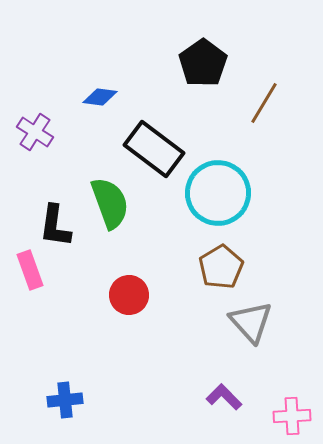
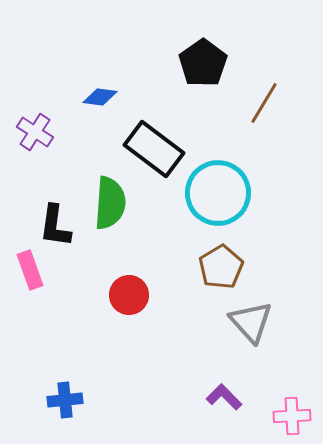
green semicircle: rotated 24 degrees clockwise
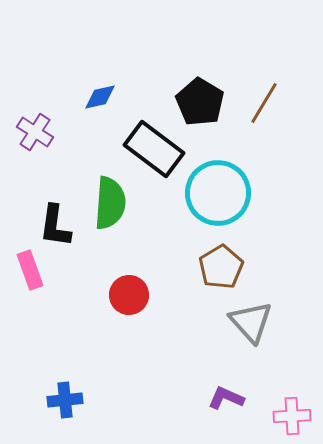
black pentagon: moved 3 px left, 39 px down; rotated 6 degrees counterclockwise
blue diamond: rotated 20 degrees counterclockwise
purple L-shape: moved 2 px right, 1 px down; rotated 21 degrees counterclockwise
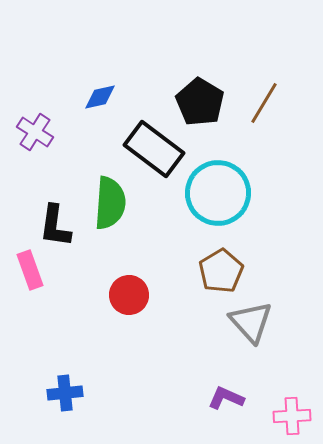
brown pentagon: moved 4 px down
blue cross: moved 7 px up
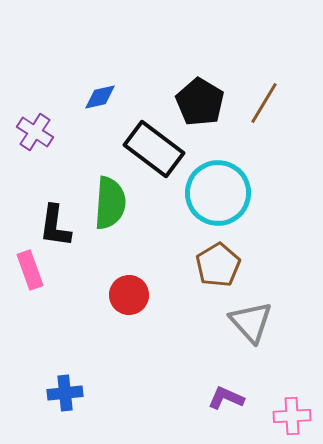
brown pentagon: moved 3 px left, 6 px up
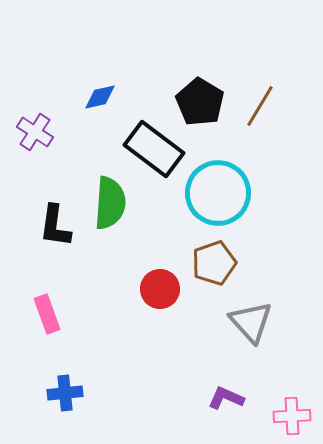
brown line: moved 4 px left, 3 px down
brown pentagon: moved 4 px left, 2 px up; rotated 12 degrees clockwise
pink rectangle: moved 17 px right, 44 px down
red circle: moved 31 px right, 6 px up
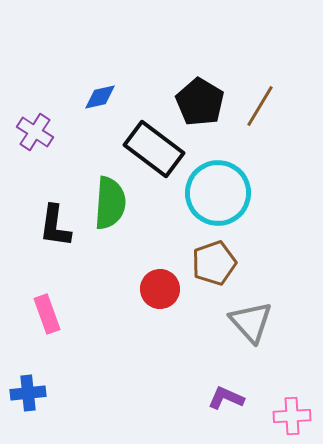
blue cross: moved 37 px left
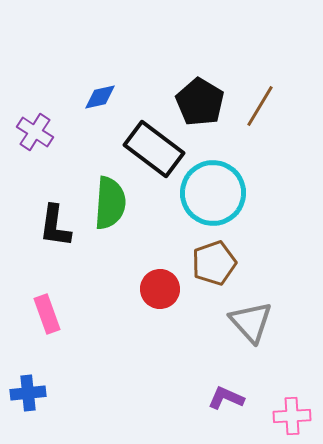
cyan circle: moved 5 px left
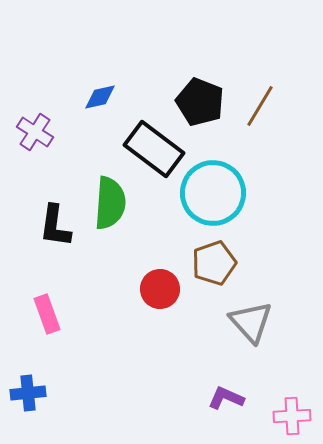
black pentagon: rotated 9 degrees counterclockwise
